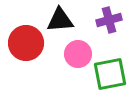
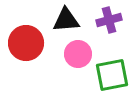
black triangle: moved 6 px right
green square: moved 2 px right, 1 px down
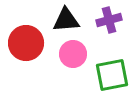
pink circle: moved 5 px left
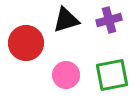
black triangle: rotated 12 degrees counterclockwise
pink circle: moved 7 px left, 21 px down
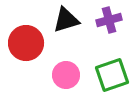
green square: rotated 8 degrees counterclockwise
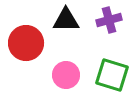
black triangle: rotated 16 degrees clockwise
green square: rotated 36 degrees clockwise
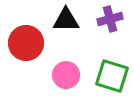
purple cross: moved 1 px right, 1 px up
green square: moved 1 px down
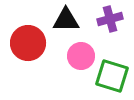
red circle: moved 2 px right
pink circle: moved 15 px right, 19 px up
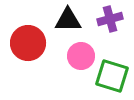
black triangle: moved 2 px right
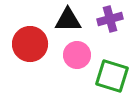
red circle: moved 2 px right, 1 px down
pink circle: moved 4 px left, 1 px up
